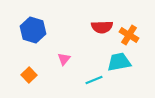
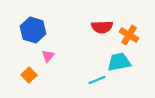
pink triangle: moved 16 px left, 3 px up
cyan line: moved 3 px right
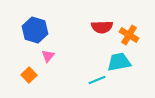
blue hexagon: moved 2 px right
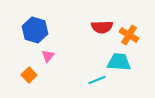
cyan trapezoid: rotated 15 degrees clockwise
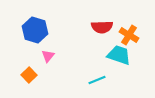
cyan trapezoid: moved 7 px up; rotated 15 degrees clockwise
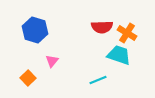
orange cross: moved 2 px left, 2 px up
pink triangle: moved 4 px right, 5 px down
orange square: moved 1 px left, 3 px down
cyan line: moved 1 px right
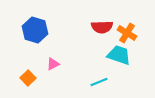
pink triangle: moved 1 px right, 3 px down; rotated 24 degrees clockwise
cyan line: moved 1 px right, 2 px down
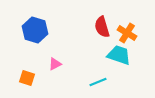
red semicircle: rotated 75 degrees clockwise
pink triangle: moved 2 px right
orange square: moved 1 px left; rotated 28 degrees counterclockwise
cyan line: moved 1 px left
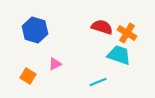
red semicircle: rotated 125 degrees clockwise
orange square: moved 1 px right, 2 px up; rotated 14 degrees clockwise
